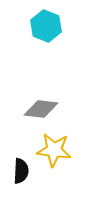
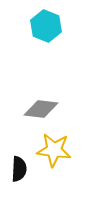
black semicircle: moved 2 px left, 2 px up
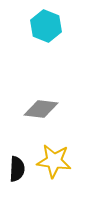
yellow star: moved 11 px down
black semicircle: moved 2 px left
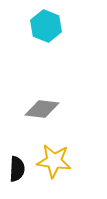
gray diamond: moved 1 px right
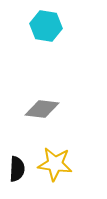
cyan hexagon: rotated 12 degrees counterclockwise
yellow star: moved 1 px right, 3 px down
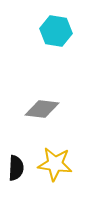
cyan hexagon: moved 10 px right, 5 px down
black semicircle: moved 1 px left, 1 px up
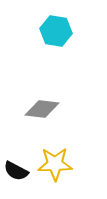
yellow star: rotated 8 degrees counterclockwise
black semicircle: moved 3 px down; rotated 115 degrees clockwise
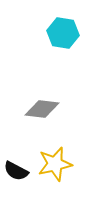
cyan hexagon: moved 7 px right, 2 px down
yellow star: rotated 12 degrees counterclockwise
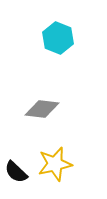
cyan hexagon: moved 5 px left, 5 px down; rotated 12 degrees clockwise
black semicircle: moved 1 px down; rotated 15 degrees clockwise
